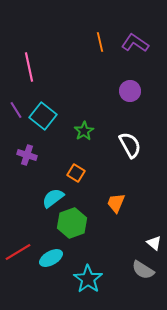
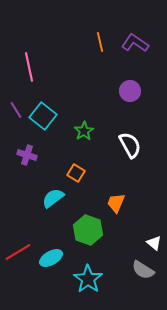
green hexagon: moved 16 px right, 7 px down; rotated 20 degrees counterclockwise
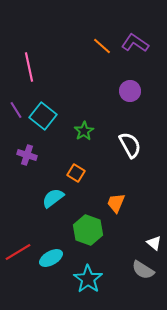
orange line: moved 2 px right, 4 px down; rotated 36 degrees counterclockwise
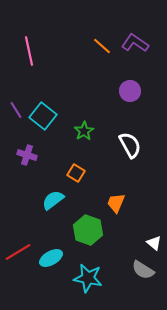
pink line: moved 16 px up
cyan semicircle: moved 2 px down
cyan star: moved 1 px up; rotated 24 degrees counterclockwise
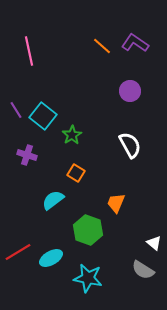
green star: moved 12 px left, 4 px down
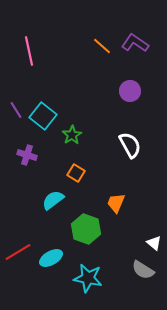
green hexagon: moved 2 px left, 1 px up
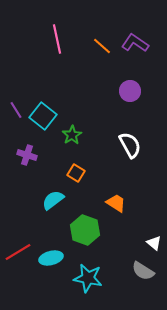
pink line: moved 28 px right, 12 px up
orange trapezoid: rotated 100 degrees clockwise
green hexagon: moved 1 px left, 1 px down
cyan ellipse: rotated 15 degrees clockwise
gray semicircle: moved 1 px down
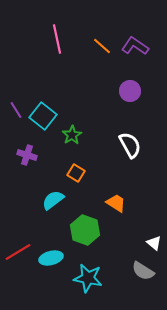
purple L-shape: moved 3 px down
